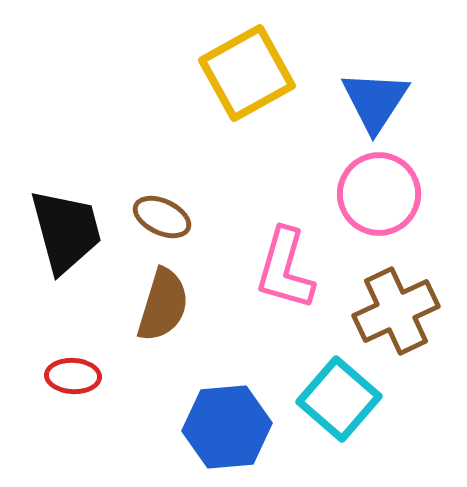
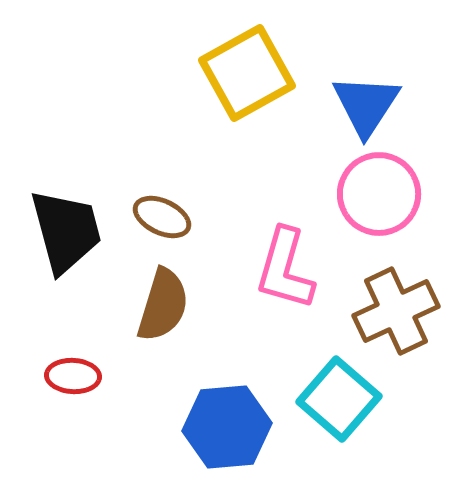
blue triangle: moved 9 px left, 4 px down
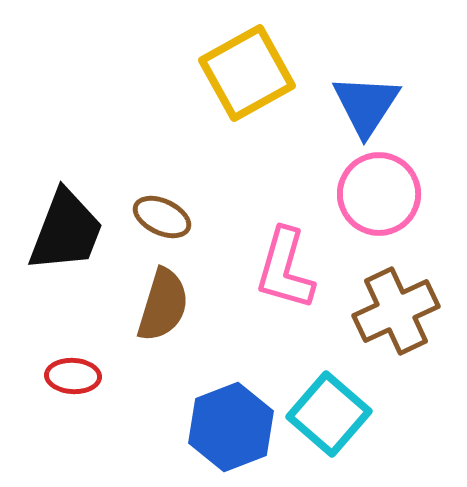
black trapezoid: rotated 36 degrees clockwise
cyan square: moved 10 px left, 15 px down
blue hexagon: moved 4 px right; rotated 16 degrees counterclockwise
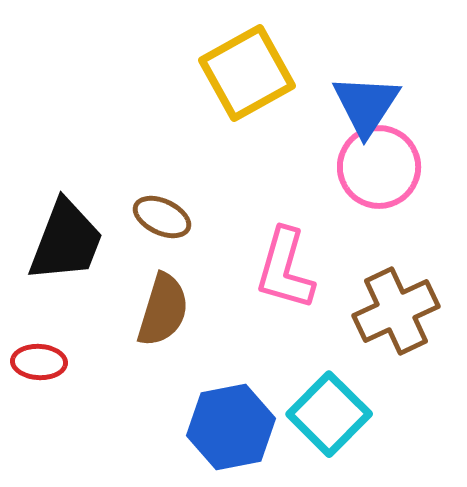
pink circle: moved 27 px up
black trapezoid: moved 10 px down
brown semicircle: moved 5 px down
red ellipse: moved 34 px left, 14 px up
cyan square: rotated 4 degrees clockwise
blue hexagon: rotated 10 degrees clockwise
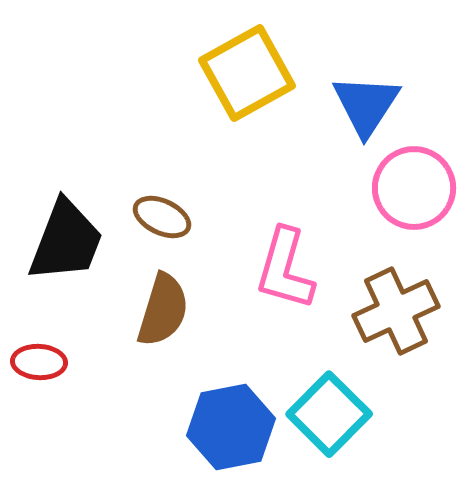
pink circle: moved 35 px right, 21 px down
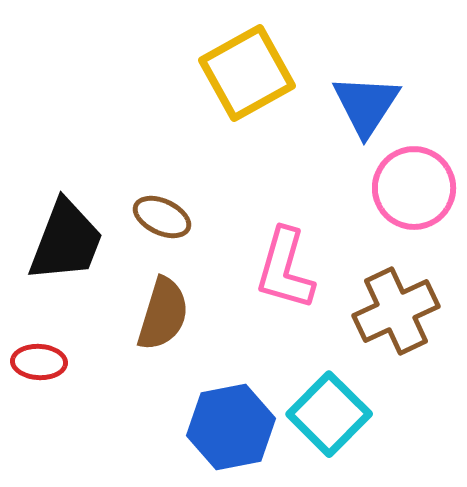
brown semicircle: moved 4 px down
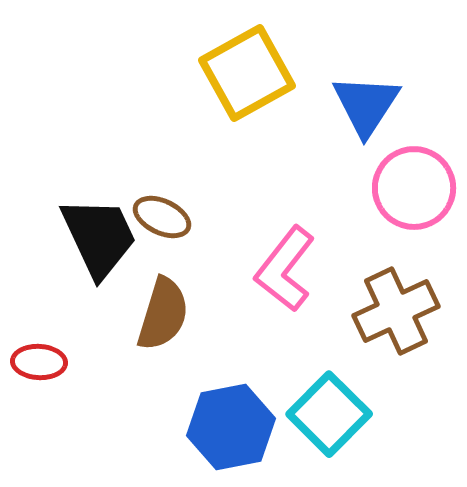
black trapezoid: moved 33 px right, 4 px up; rotated 46 degrees counterclockwise
pink L-shape: rotated 22 degrees clockwise
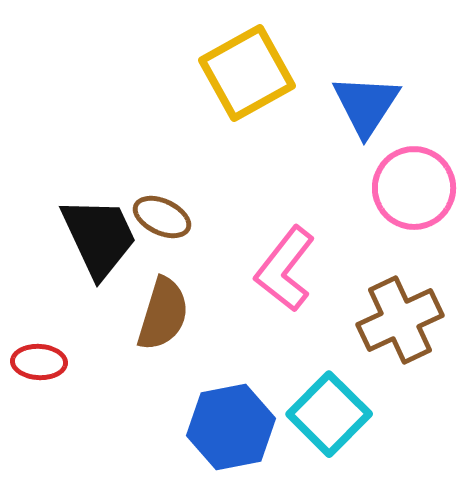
brown cross: moved 4 px right, 9 px down
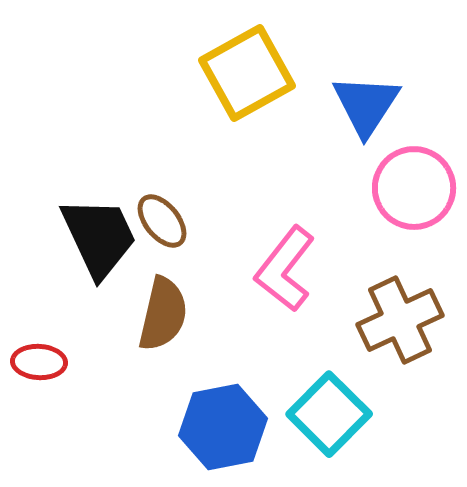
brown ellipse: moved 4 px down; rotated 26 degrees clockwise
brown semicircle: rotated 4 degrees counterclockwise
blue hexagon: moved 8 px left
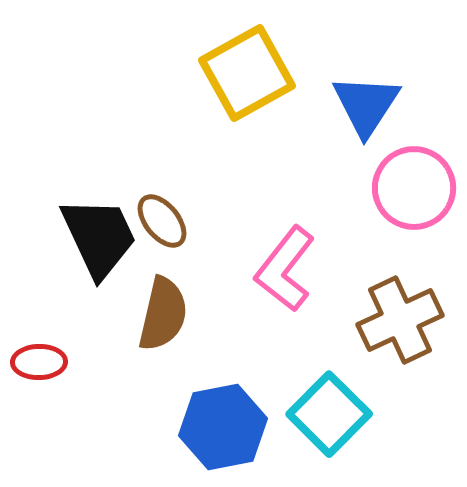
red ellipse: rotated 4 degrees counterclockwise
